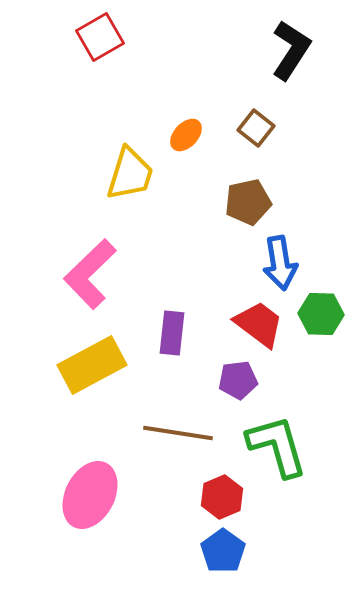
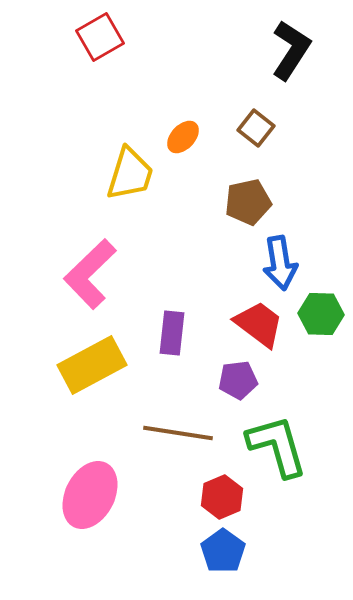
orange ellipse: moved 3 px left, 2 px down
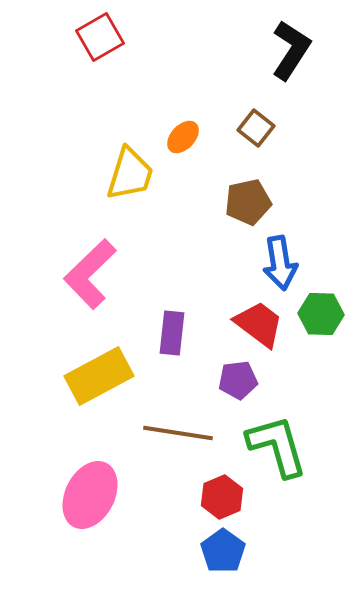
yellow rectangle: moved 7 px right, 11 px down
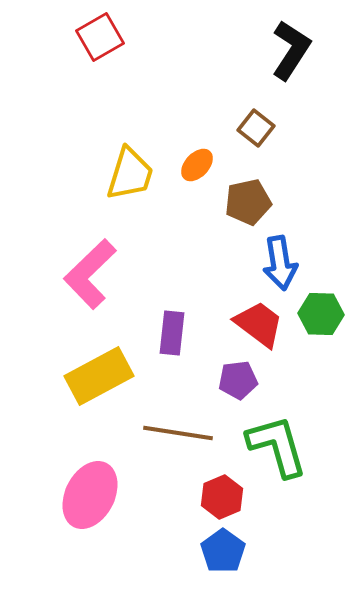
orange ellipse: moved 14 px right, 28 px down
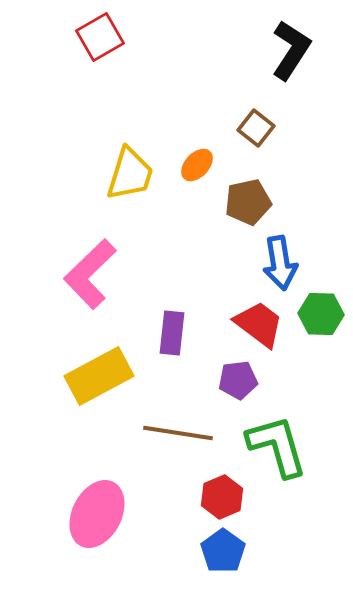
pink ellipse: moved 7 px right, 19 px down
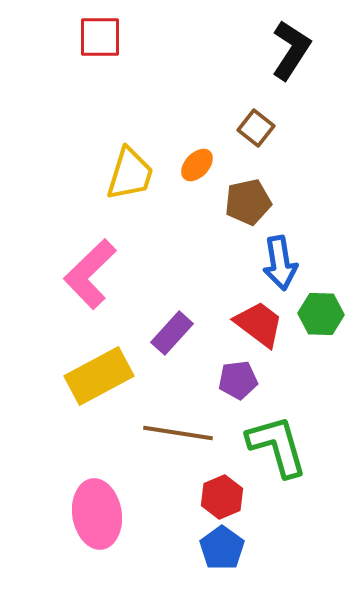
red square: rotated 30 degrees clockwise
purple rectangle: rotated 36 degrees clockwise
pink ellipse: rotated 36 degrees counterclockwise
blue pentagon: moved 1 px left, 3 px up
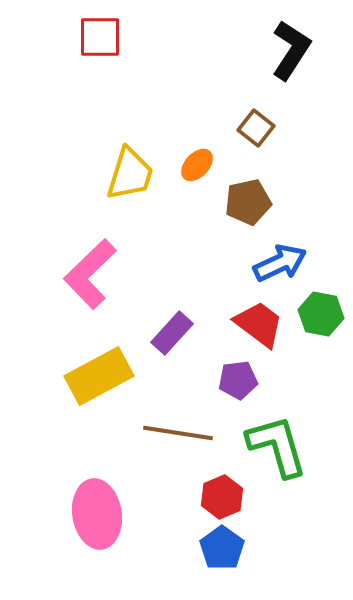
blue arrow: rotated 106 degrees counterclockwise
green hexagon: rotated 9 degrees clockwise
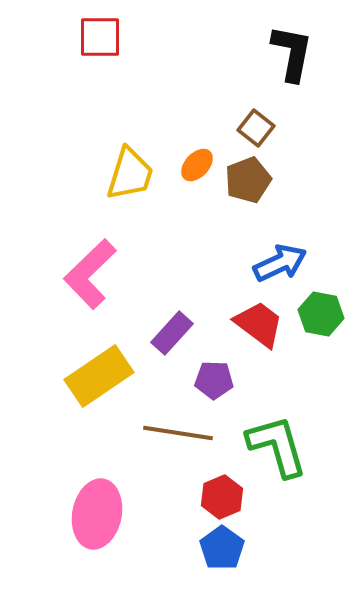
black L-shape: moved 1 px right, 3 px down; rotated 22 degrees counterclockwise
brown pentagon: moved 22 px up; rotated 9 degrees counterclockwise
yellow rectangle: rotated 6 degrees counterclockwise
purple pentagon: moved 24 px left; rotated 9 degrees clockwise
pink ellipse: rotated 20 degrees clockwise
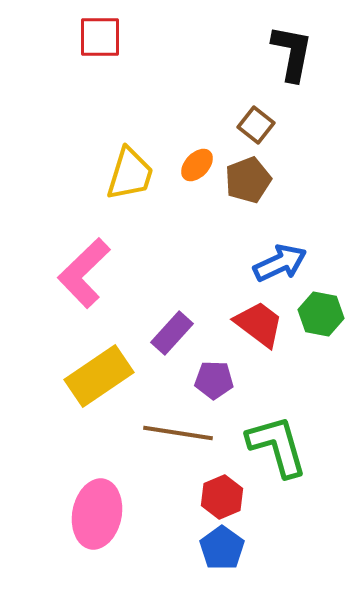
brown square: moved 3 px up
pink L-shape: moved 6 px left, 1 px up
